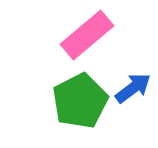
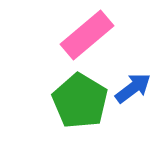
green pentagon: rotated 14 degrees counterclockwise
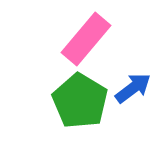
pink rectangle: moved 1 px left, 4 px down; rotated 10 degrees counterclockwise
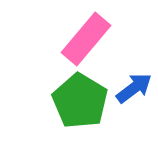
blue arrow: moved 1 px right
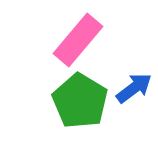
pink rectangle: moved 8 px left, 1 px down
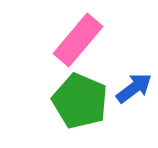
green pentagon: rotated 8 degrees counterclockwise
